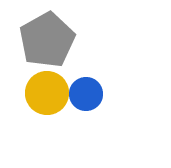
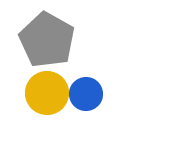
gray pentagon: rotated 14 degrees counterclockwise
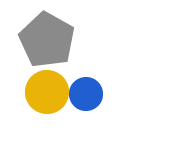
yellow circle: moved 1 px up
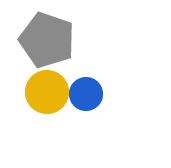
gray pentagon: rotated 10 degrees counterclockwise
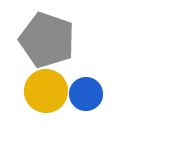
yellow circle: moved 1 px left, 1 px up
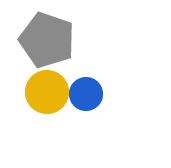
yellow circle: moved 1 px right, 1 px down
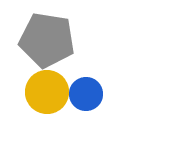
gray pentagon: rotated 10 degrees counterclockwise
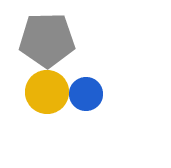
gray pentagon: rotated 10 degrees counterclockwise
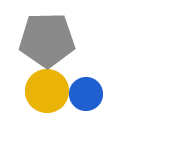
yellow circle: moved 1 px up
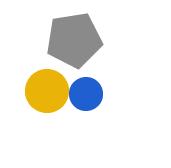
gray pentagon: moved 27 px right; rotated 8 degrees counterclockwise
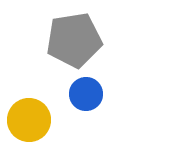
yellow circle: moved 18 px left, 29 px down
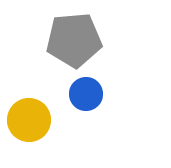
gray pentagon: rotated 4 degrees clockwise
